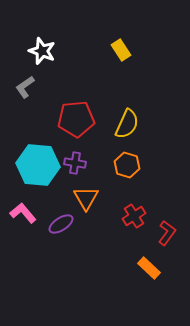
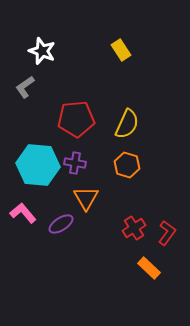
red cross: moved 12 px down
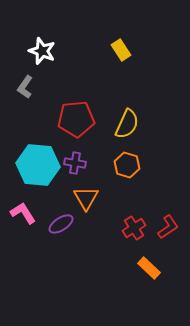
gray L-shape: rotated 20 degrees counterclockwise
pink L-shape: rotated 8 degrees clockwise
red L-shape: moved 1 px right, 6 px up; rotated 20 degrees clockwise
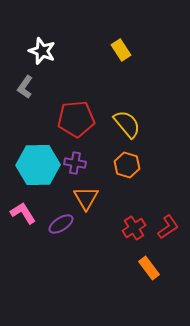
yellow semicircle: rotated 64 degrees counterclockwise
cyan hexagon: rotated 6 degrees counterclockwise
orange rectangle: rotated 10 degrees clockwise
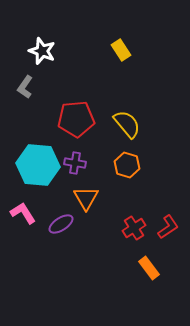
cyan hexagon: rotated 6 degrees clockwise
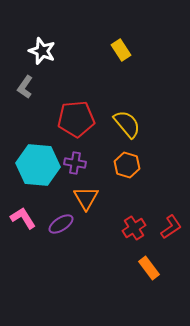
pink L-shape: moved 5 px down
red L-shape: moved 3 px right
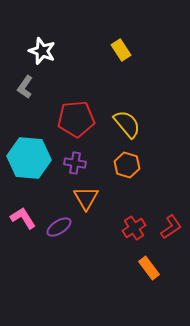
cyan hexagon: moved 9 px left, 7 px up
purple ellipse: moved 2 px left, 3 px down
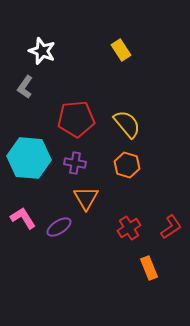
red cross: moved 5 px left
orange rectangle: rotated 15 degrees clockwise
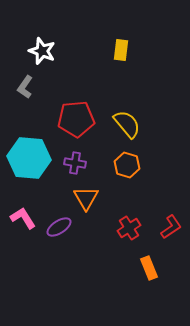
yellow rectangle: rotated 40 degrees clockwise
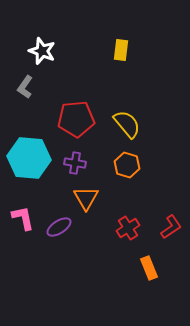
pink L-shape: rotated 20 degrees clockwise
red cross: moved 1 px left
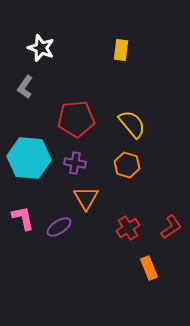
white star: moved 1 px left, 3 px up
yellow semicircle: moved 5 px right
